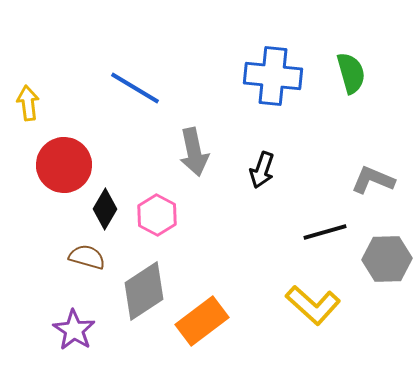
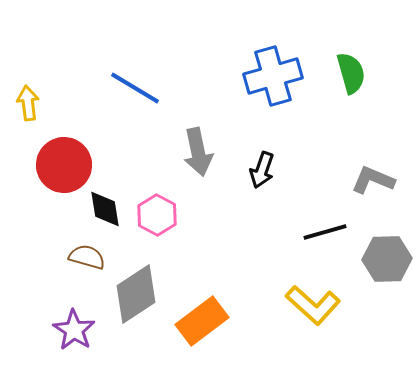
blue cross: rotated 22 degrees counterclockwise
gray arrow: moved 4 px right
black diamond: rotated 39 degrees counterclockwise
gray diamond: moved 8 px left, 3 px down
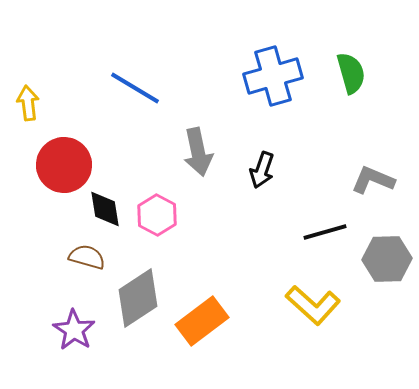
gray diamond: moved 2 px right, 4 px down
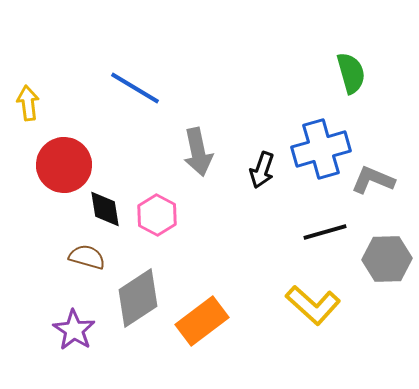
blue cross: moved 48 px right, 73 px down
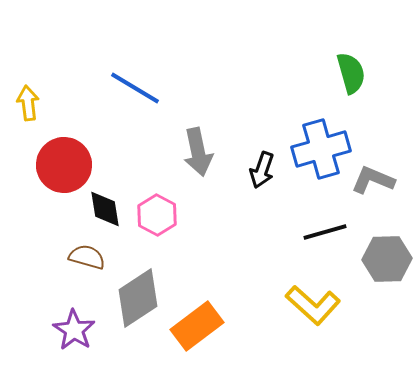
orange rectangle: moved 5 px left, 5 px down
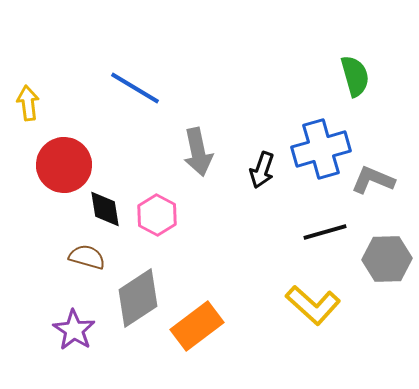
green semicircle: moved 4 px right, 3 px down
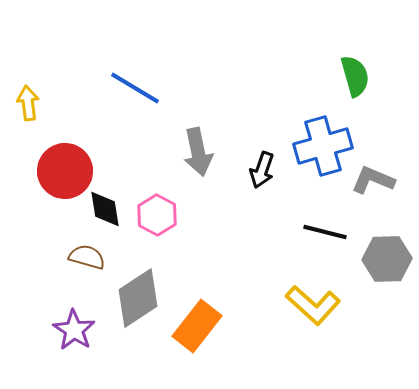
blue cross: moved 2 px right, 3 px up
red circle: moved 1 px right, 6 px down
black line: rotated 30 degrees clockwise
orange rectangle: rotated 15 degrees counterclockwise
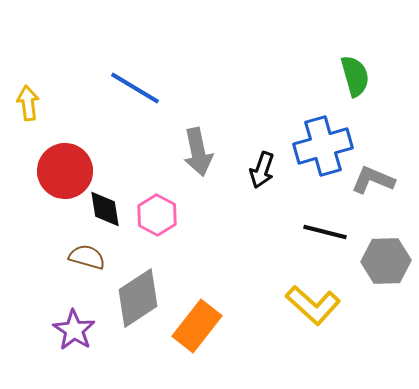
gray hexagon: moved 1 px left, 2 px down
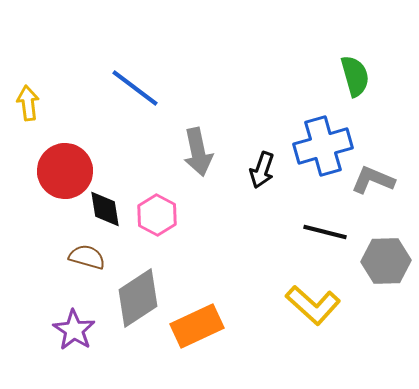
blue line: rotated 6 degrees clockwise
orange rectangle: rotated 27 degrees clockwise
